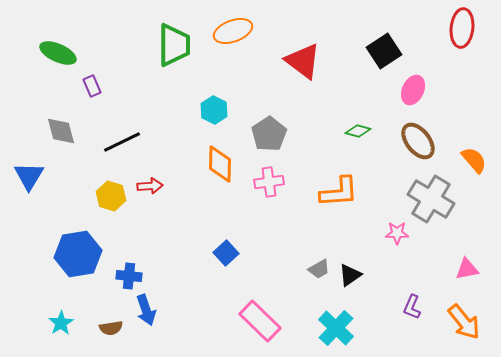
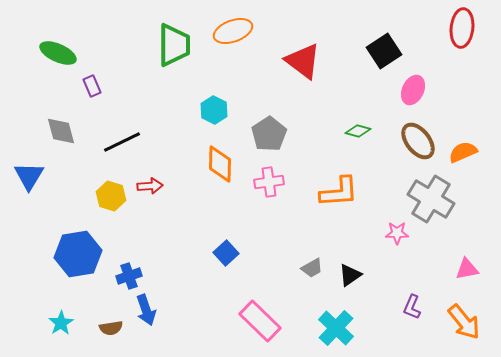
orange semicircle: moved 11 px left, 8 px up; rotated 72 degrees counterclockwise
gray trapezoid: moved 7 px left, 1 px up
blue cross: rotated 25 degrees counterclockwise
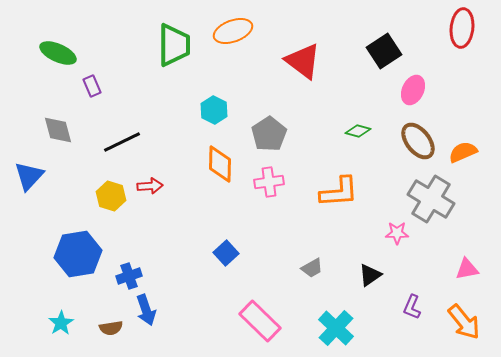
gray diamond: moved 3 px left, 1 px up
blue triangle: rotated 12 degrees clockwise
black triangle: moved 20 px right
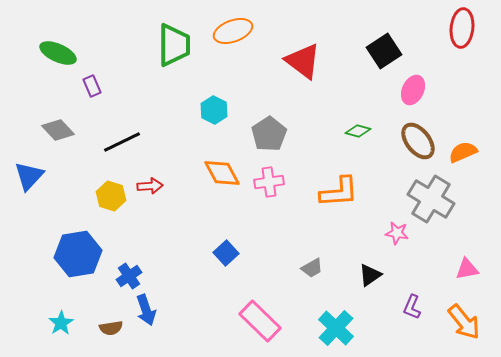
gray diamond: rotated 28 degrees counterclockwise
orange diamond: moved 2 px right, 9 px down; rotated 30 degrees counterclockwise
pink star: rotated 10 degrees clockwise
blue cross: rotated 15 degrees counterclockwise
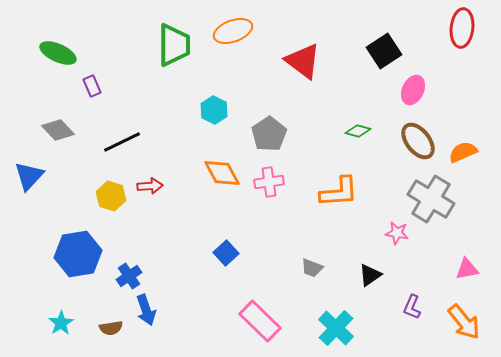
gray trapezoid: rotated 50 degrees clockwise
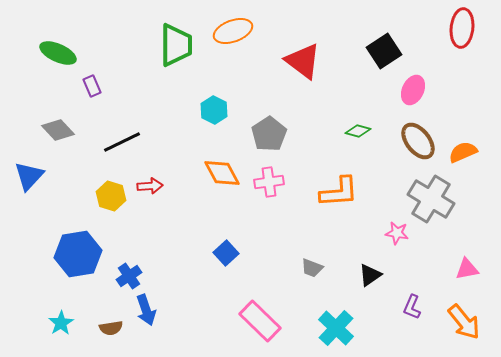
green trapezoid: moved 2 px right
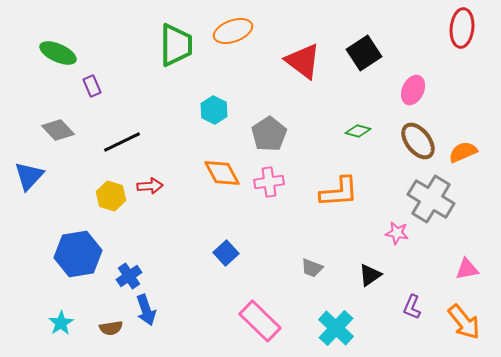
black square: moved 20 px left, 2 px down
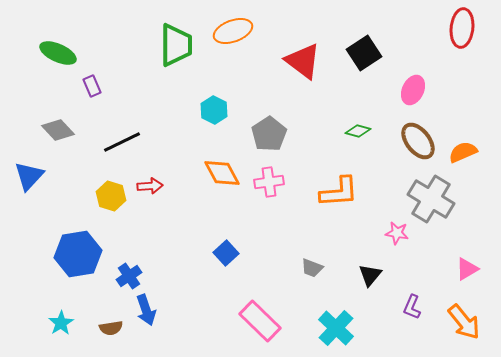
pink triangle: rotated 20 degrees counterclockwise
black triangle: rotated 15 degrees counterclockwise
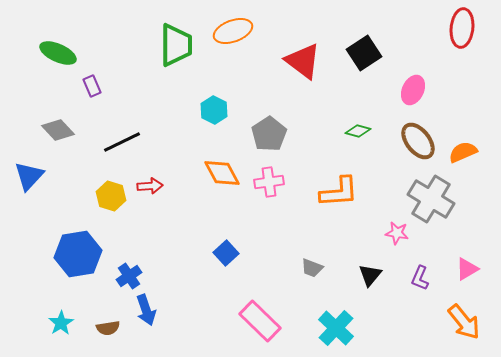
purple L-shape: moved 8 px right, 29 px up
brown semicircle: moved 3 px left
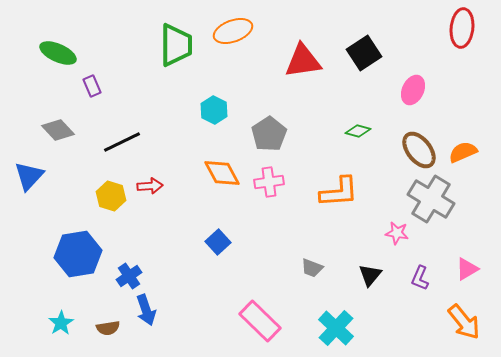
red triangle: rotated 45 degrees counterclockwise
brown ellipse: moved 1 px right, 9 px down
blue square: moved 8 px left, 11 px up
